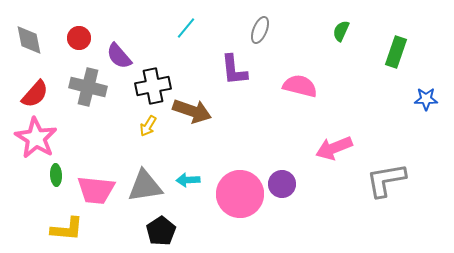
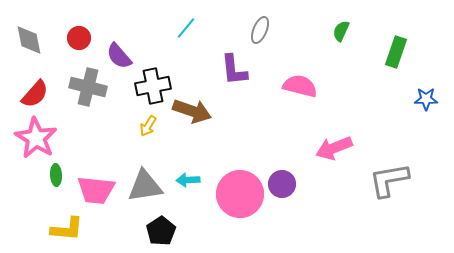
gray L-shape: moved 3 px right
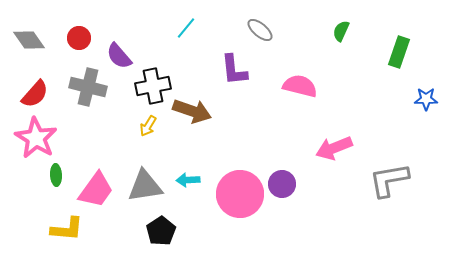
gray ellipse: rotated 72 degrees counterclockwise
gray diamond: rotated 24 degrees counterclockwise
green rectangle: moved 3 px right
pink trapezoid: rotated 60 degrees counterclockwise
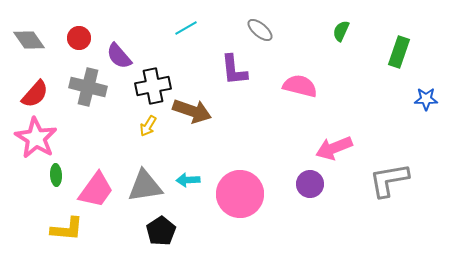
cyan line: rotated 20 degrees clockwise
purple circle: moved 28 px right
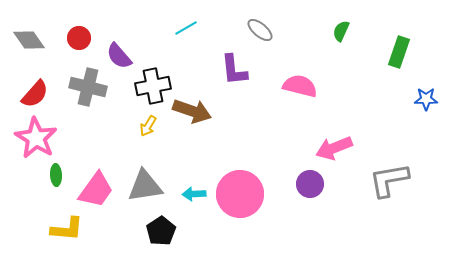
cyan arrow: moved 6 px right, 14 px down
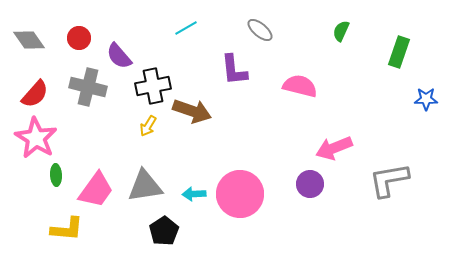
black pentagon: moved 3 px right
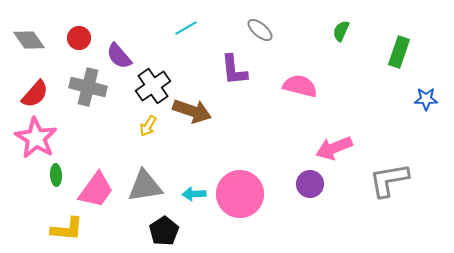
black cross: rotated 24 degrees counterclockwise
